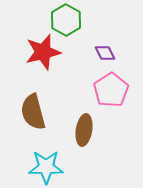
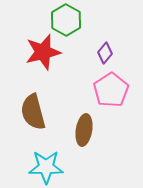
purple diamond: rotated 65 degrees clockwise
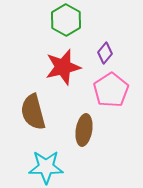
red star: moved 20 px right, 15 px down
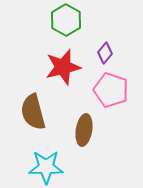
pink pentagon: rotated 20 degrees counterclockwise
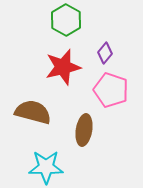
brown semicircle: rotated 120 degrees clockwise
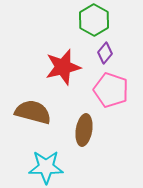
green hexagon: moved 28 px right
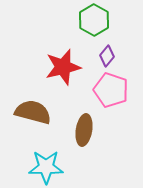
purple diamond: moved 2 px right, 3 px down
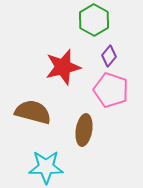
purple diamond: moved 2 px right
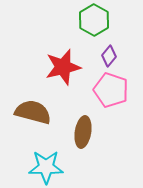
brown ellipse: moved 1 px left, 2 px down
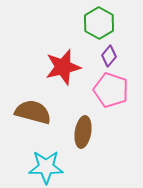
green hexagon: moved 5 px right, 3 px down
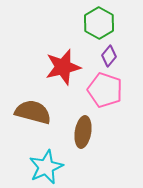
pink pentagon: moved 6 px left
cyan star: rotated 24 degrees counterclockwise
